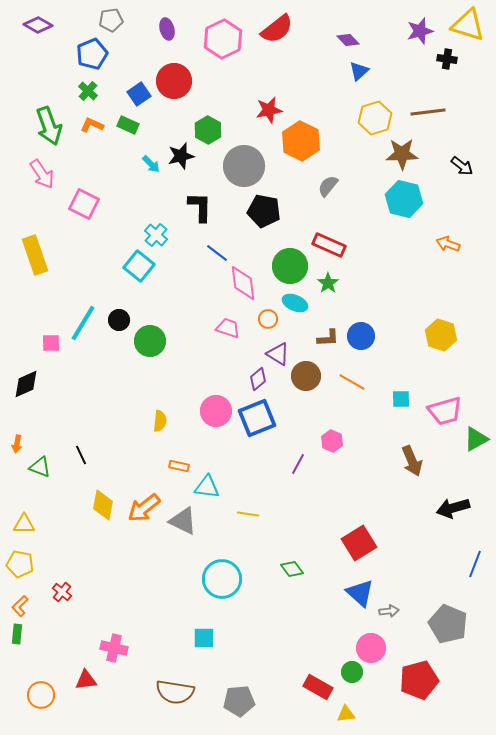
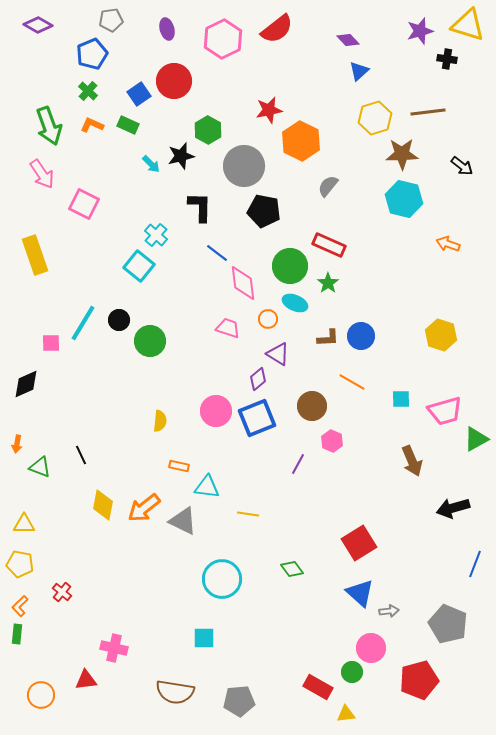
brown circle at (306, 376): moved 6 px right, 30 px down
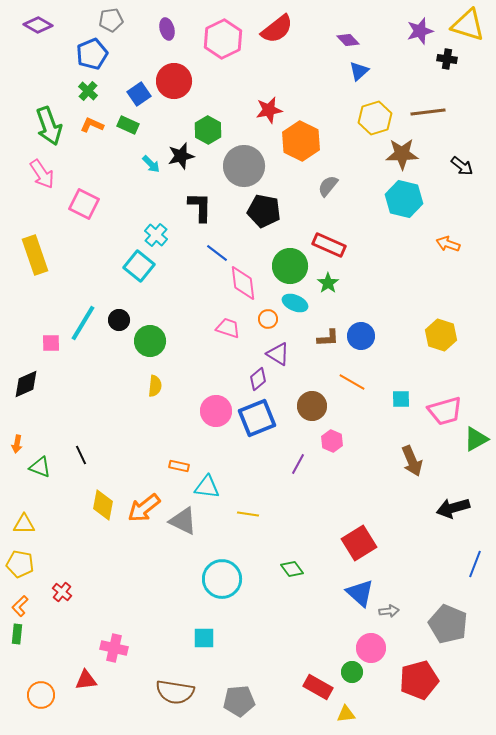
yellow semicircle at (160, 421): moved 5 px left, 35 px up
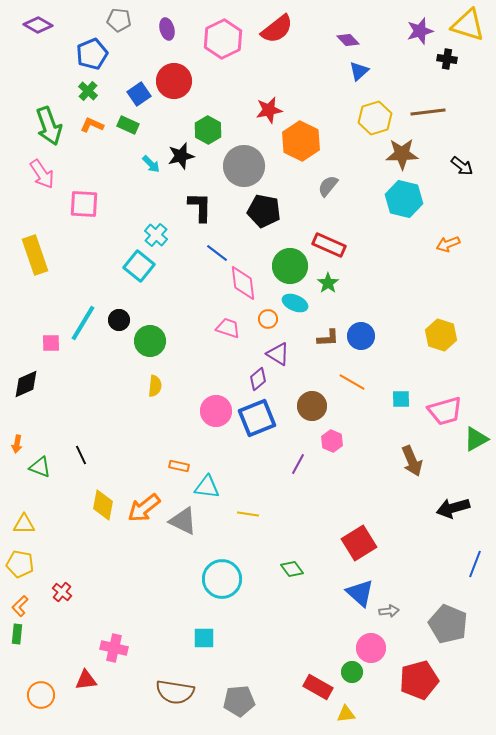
gray pentagon at (111, 20): moved 8 px right; rotated 15 degrees clockwise
pink square at (84, 204): rotated 24 degrees counterclockwise
orange arrow at (448, 244): rotated 40 degrees counterclockwise
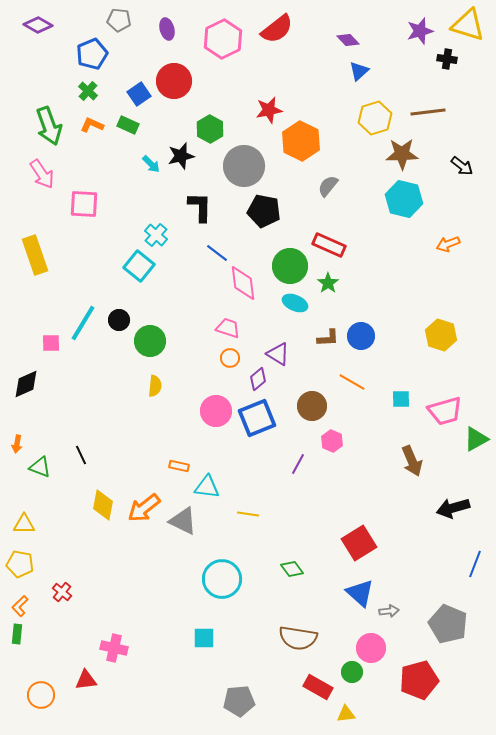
green hexagon at (208, 130): moved 2 px right, 1 px up
orange circle at (268, 319): moved 38 px left, 39 px down
brown semicircle at (175, 692): moved 123 px right, 54 px up
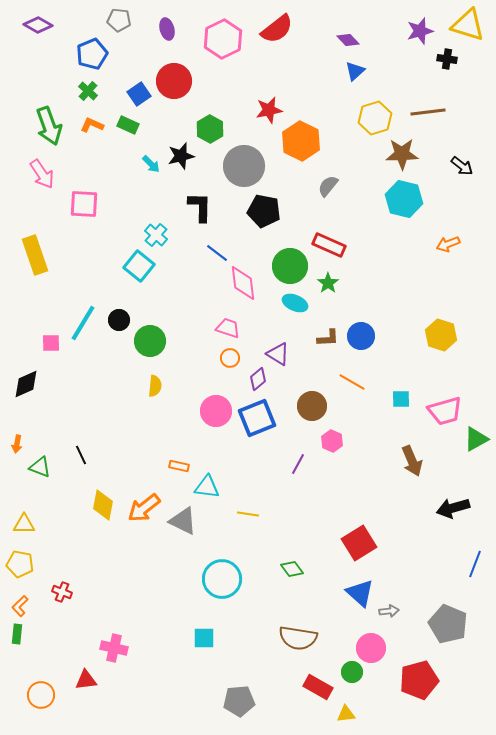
blue triangle at (359, 71): moved 4 px left
red cross at (62, 592): rotated 18 degrees counterclockwise
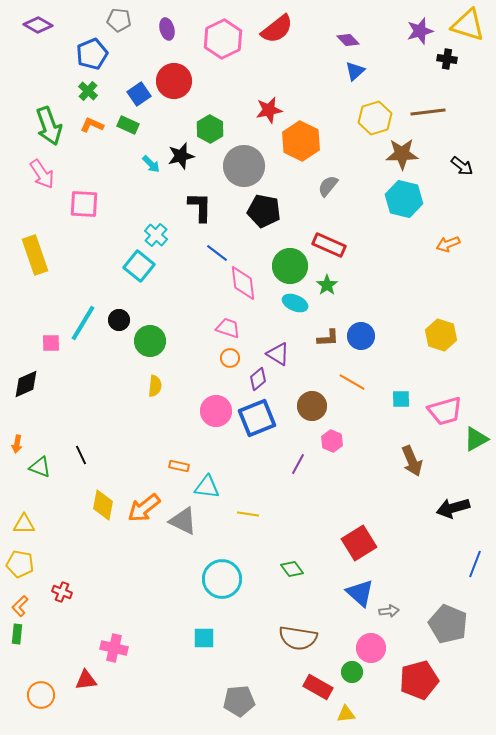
green star at (328, 283): moved 1 px left, 2 px down
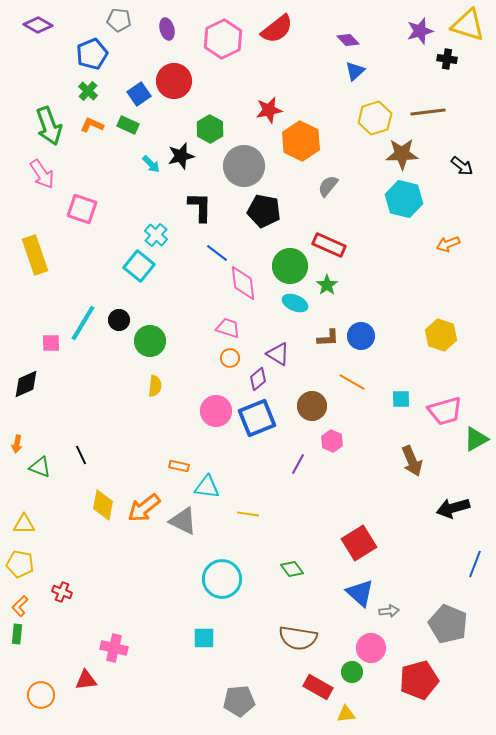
pink square at (84, 204): moved 2 px left, 5 px down; rotated 16 degrees clockwise
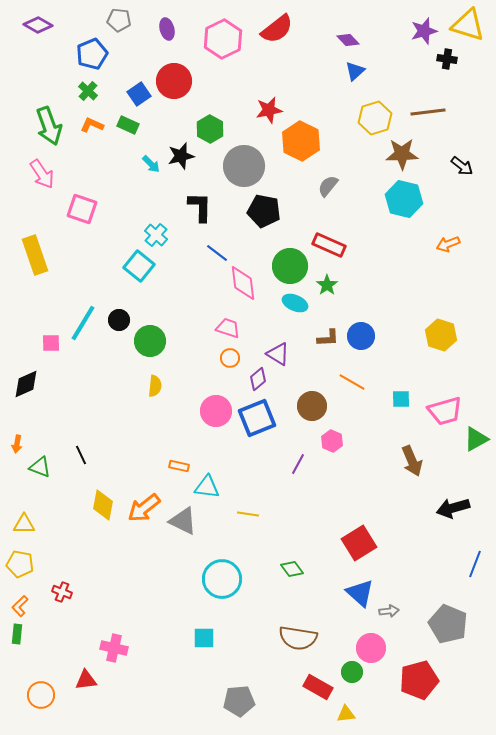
purple star at (420, 31): moved 4 px right
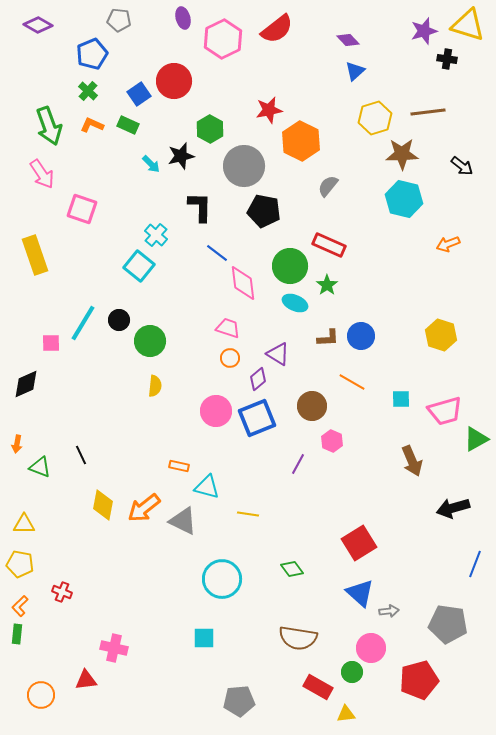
purple ellipse at (167, 29): moved 16 px right, 11 px up
cyan triangle at (207, 487): rotated 8 degrees clockwise
gray pentagon at (448, 624): rotated 15 degrees counterclockwise
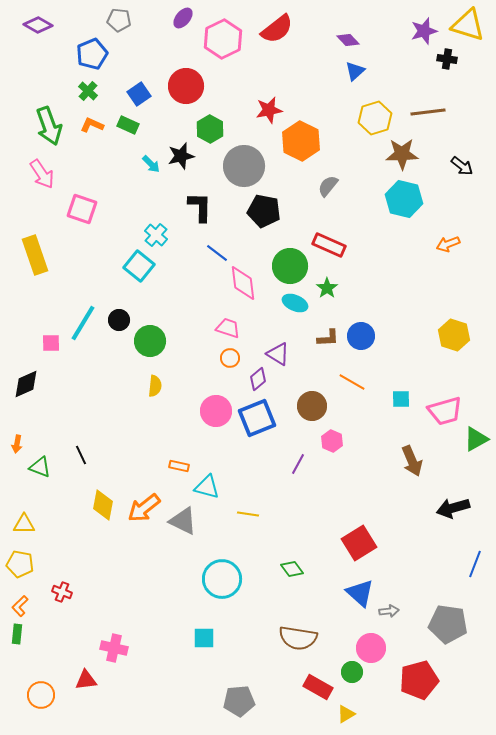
purple ellipse at (183, 18): rotated 55 degrees clockwise
red circle at (174, 81): moved 12 px right, 5 px down
green star at (327, 285): moved 3 px down
yellow hexagon at (441, 335): moved 13 px right
yellow triangle at (346, 714): rotated 24 degrees counterclockwise
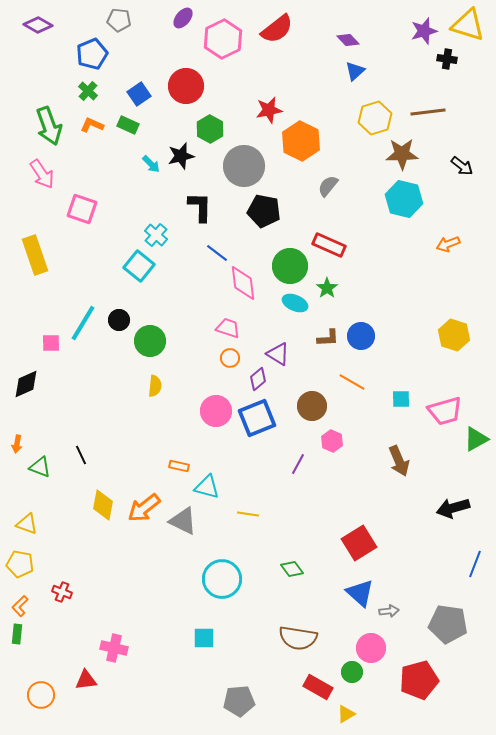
brown arrow at (412, 461): moved 13 px left
yellow triangle at (24, 524): moved 3 px right; rotated 20 degrees clockwise
